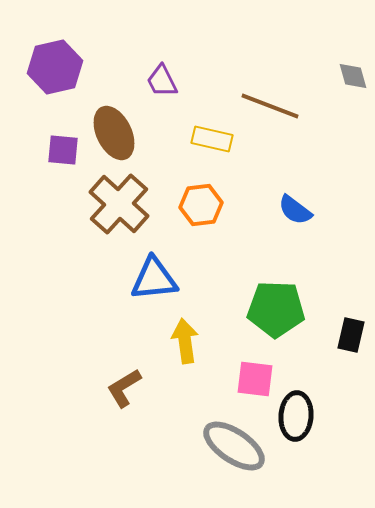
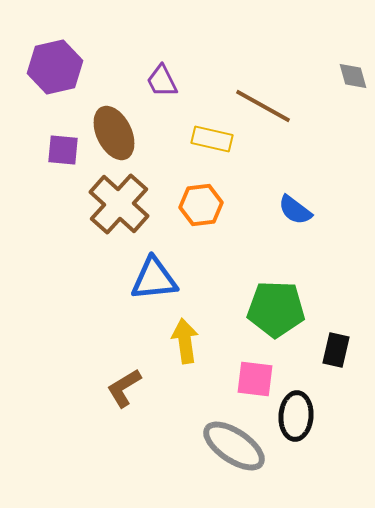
brown line: moved 7 px left; rotated 8 degrees clockwise
black rectangle: moved 15 px left, 15 px down
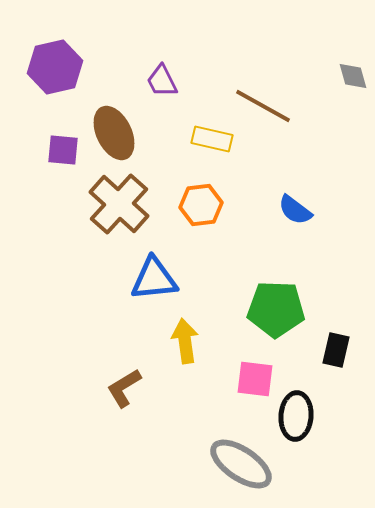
gray ellipse: moved 7 px right, 18 px down
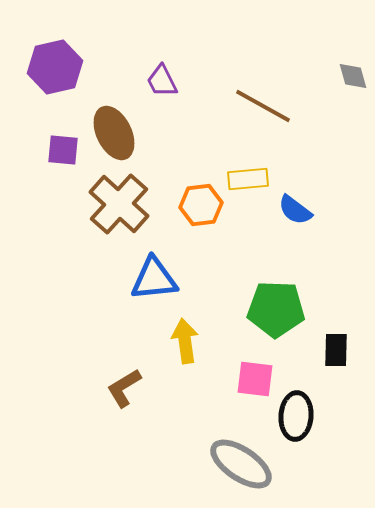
yellow rectangle: moved 36 px right, 40 px down; rotated 18 degrees counterclockwise
black rectangle: rotated 12 degrees counterclockwise
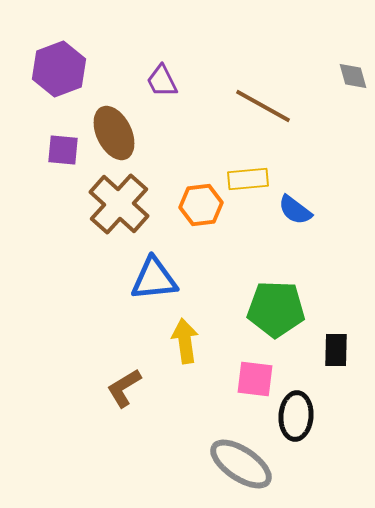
purple hexagon: moved 4 px right, 2 px down; rotated 8 degrees counterclockwise
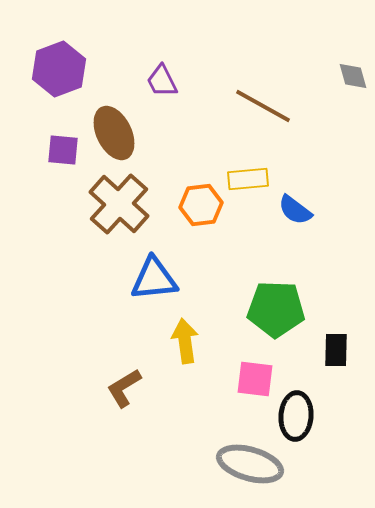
gray ellipse: moved 9 px right; rotated 18 degrees counterclockwise
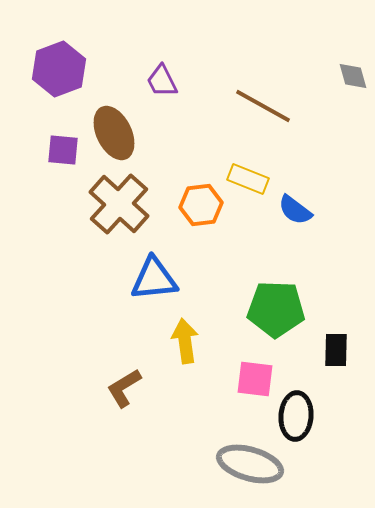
yellow rectangle: rotated 27 degrees clockwise
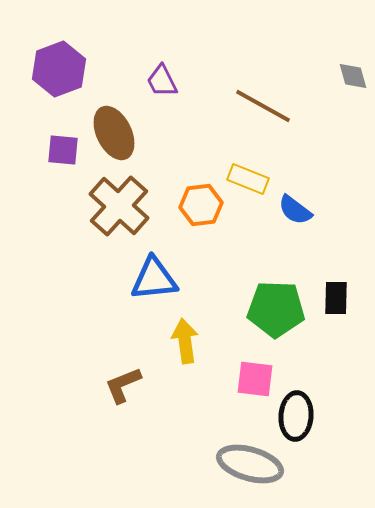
brown cross: moved 2 px down
black rectangle: moved 52 px up
brown L-shape: moved 1 px left, 3 px up; rotated 9 degrees clockwise
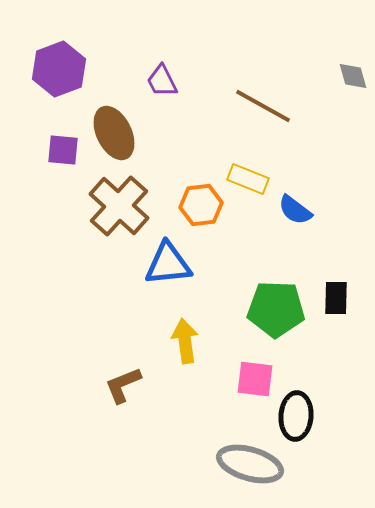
blue triangle: moved 14 px right, 15 px up
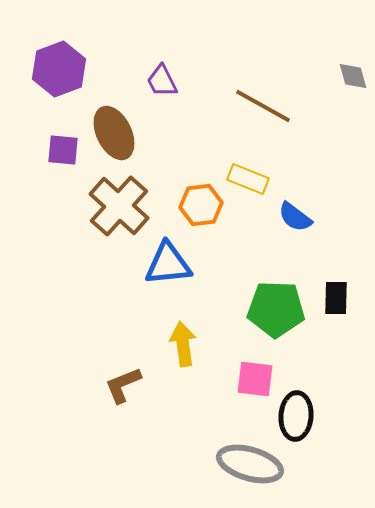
blue semicircle: moved 7 px down
yellow arrow: moved 2 px left, 3 px down
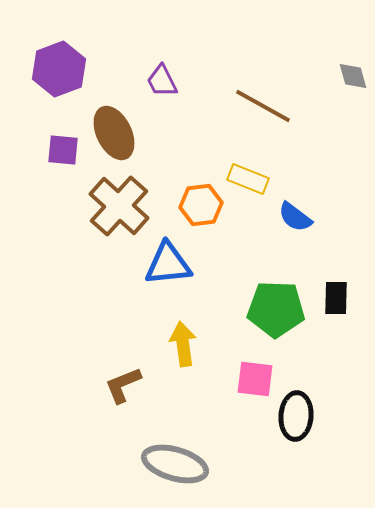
gray ellipse: moved 75 px left
